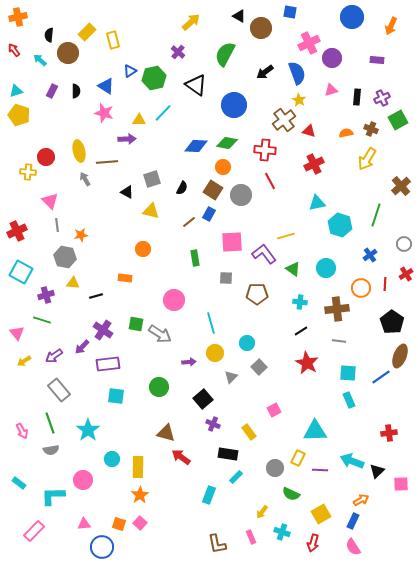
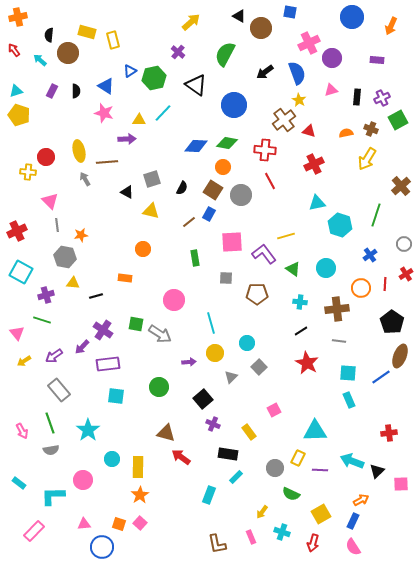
yellow rectangle at (87, 32): rotated 60 degrees clockwise
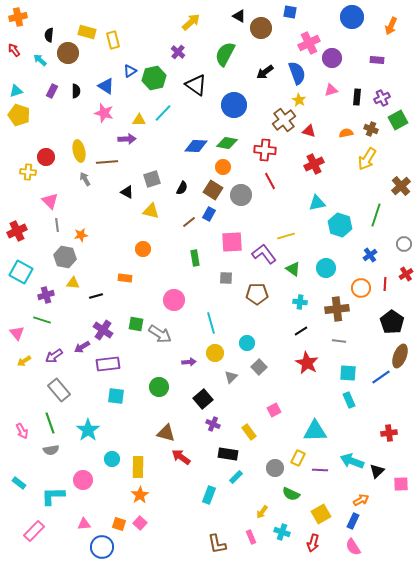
purple arrow at (82, 347): rotated 14 degrees clockwise
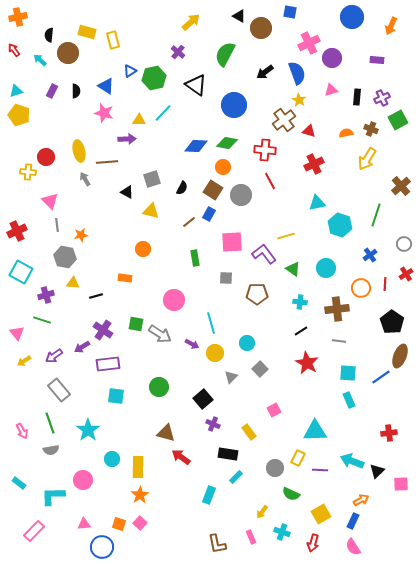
purple arrow at (189, 362): moved 3 px right, 18 px up; rotated 32 degrees clockwise
gray square at (259, 367): moved 1 px right, 2 px down
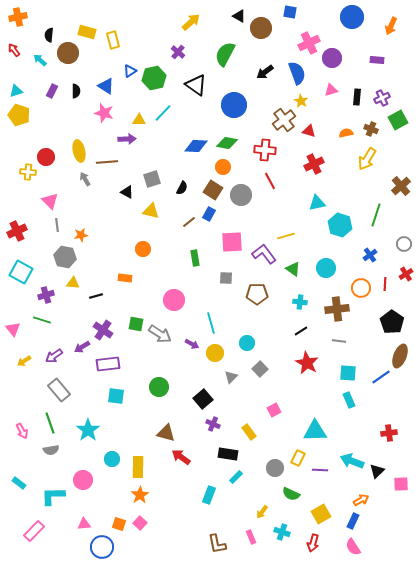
yellow star at (299, 100): moved 2 px right, 1 px down
pink triangle at (17, 333): moved 4 px left, 4 px up
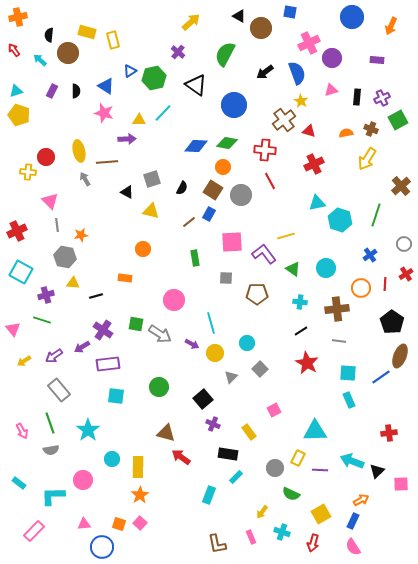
cyan hexagon at (340, 225): moved 5 px up
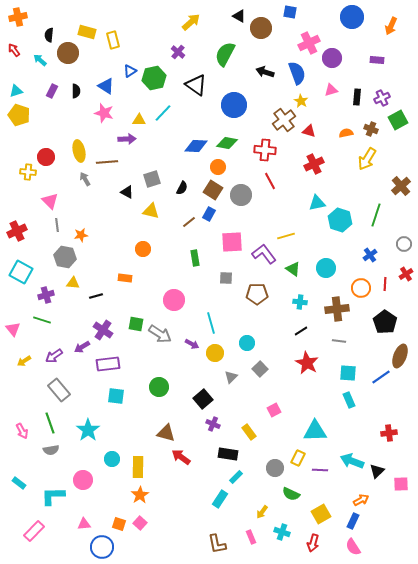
black arrow at (265, 72): rotated 54 degrees clockwise
orange circle at (223, 167): moved 5 px left
black pentagon at (392, 322): moved 7 px left
cyan rectangle at (209, 495): moved 11 px right, 4 px down; rotated 12 degrees clockwise
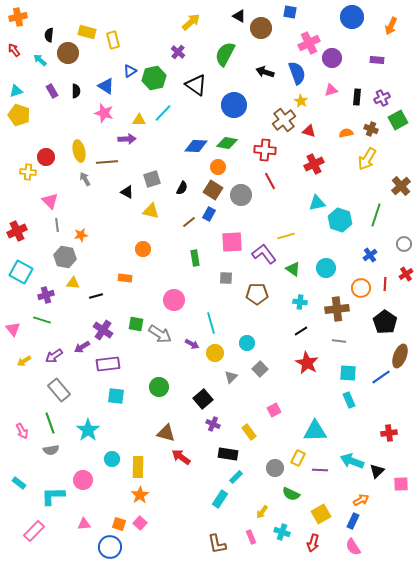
purple rectangle at (52, 91): rotated 56 degrees counterclockwise
blue circle at (102, 547): moved 8 px right
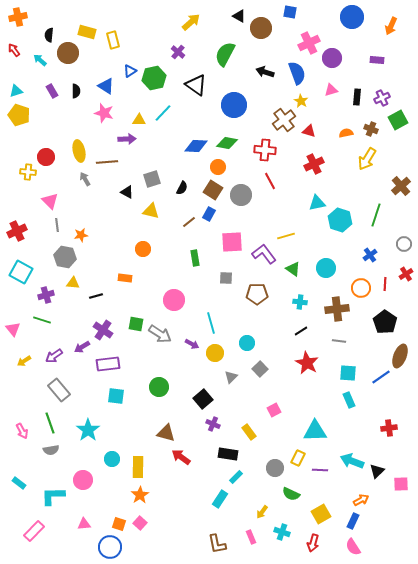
red cross at (389, 433): moved 5 px up
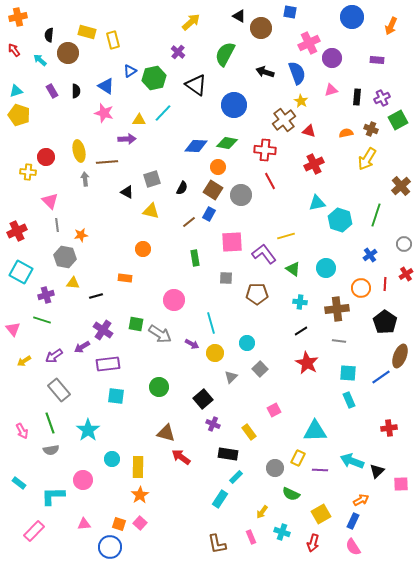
gray arrow at (85, 179): rotated 24 degrees clockwise
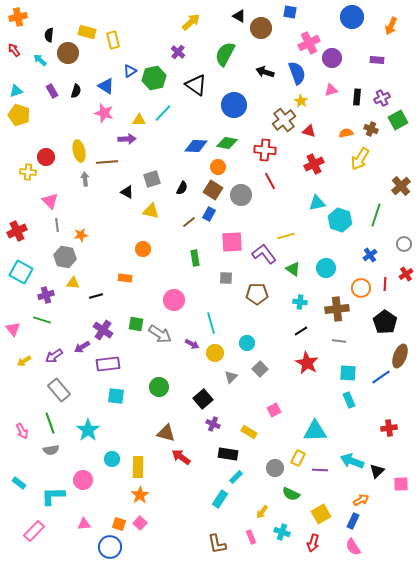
black semicircle at (76, 91): rotated 16 degrees clockwise
yellow arrow at (367, 159): moved 7 px left
yellow rectangle at (249, 432): rotated 21 degrees counterclockwise
